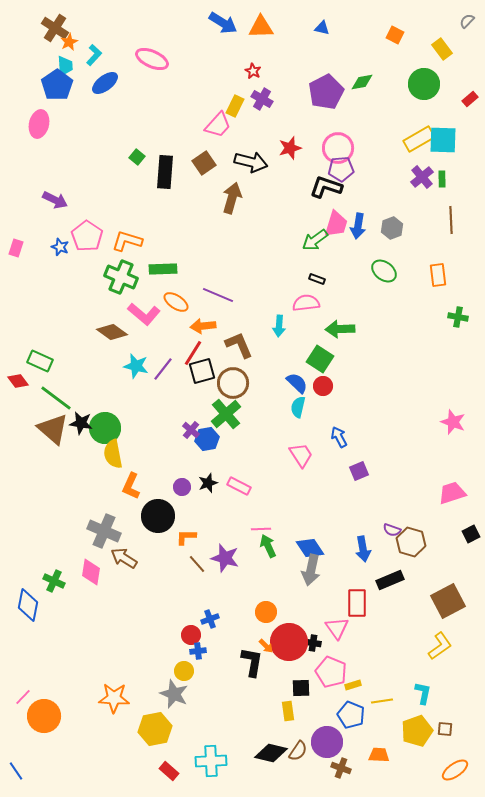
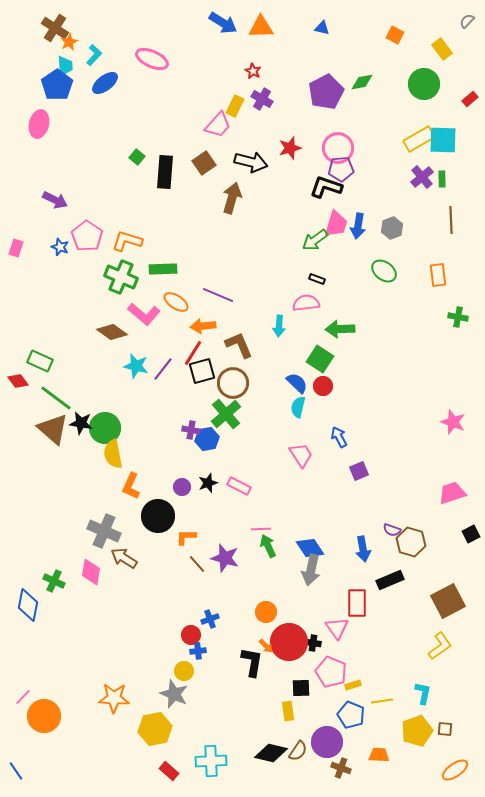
purple cross at (191, 430): rotated 30 degrees counterclockwise
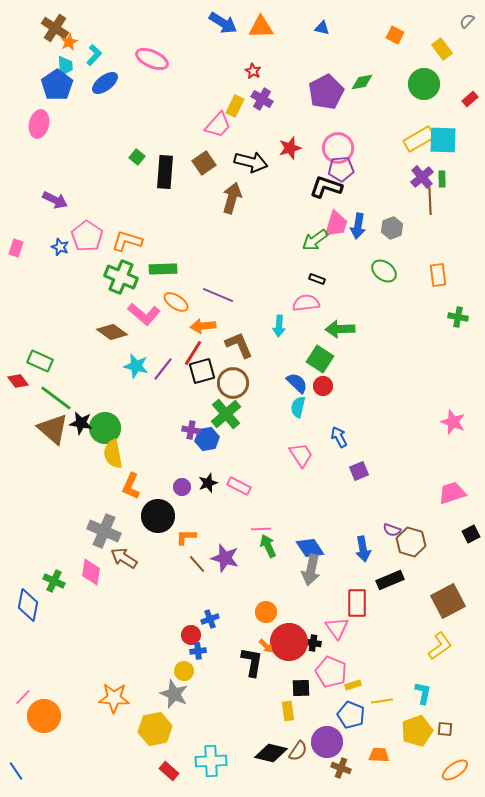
brown line at (451, 220): moved 21 px left, 19 px up
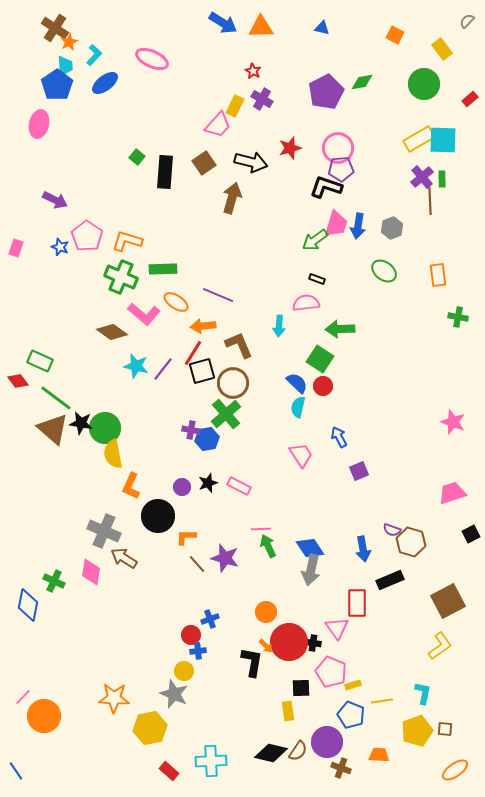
yellow hexagon at (155, 729): moved 5 px left, 1 px up
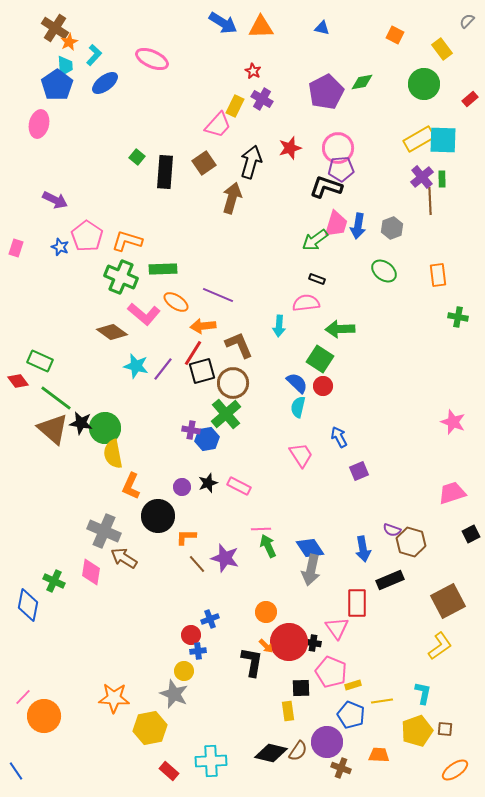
black arrow at (251, 162): rotated 88 degrees counterclockwise
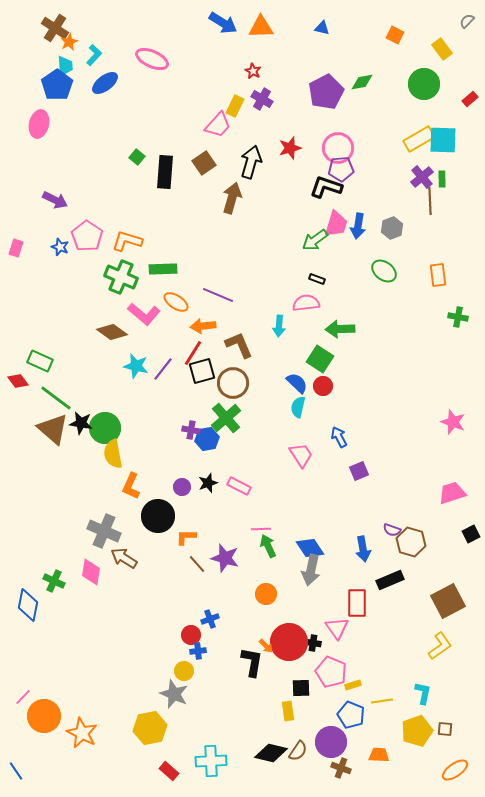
green cross at (226, 414): moved 4 px down
orange circle at (266, 612): moved 18 px up
orange star at (114, 698): moved 32 px left, 35 px down; rotated 24 degrees clockwise
purple circle at (327, 742): moved 4 px right
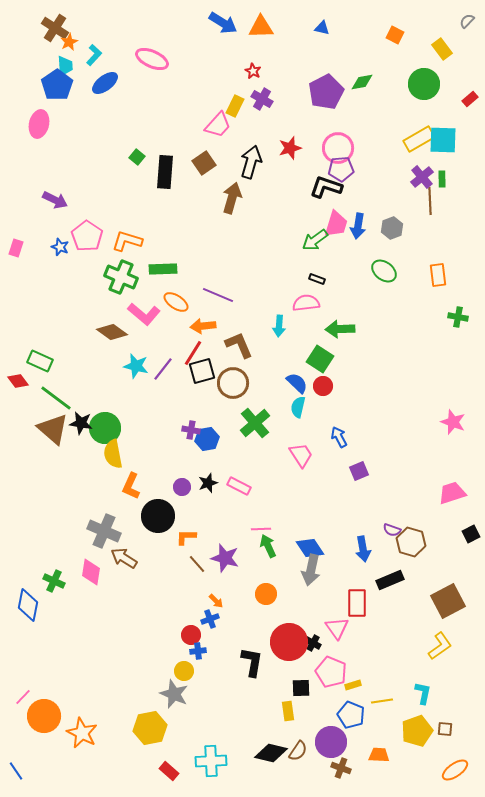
green cross at (226, 418): moved 29 px right, 5 px down
black cross at (313, 643): rotated 21 degrees clockwise
orange arrow at (266, 646): moved 50 px left, 45 px up
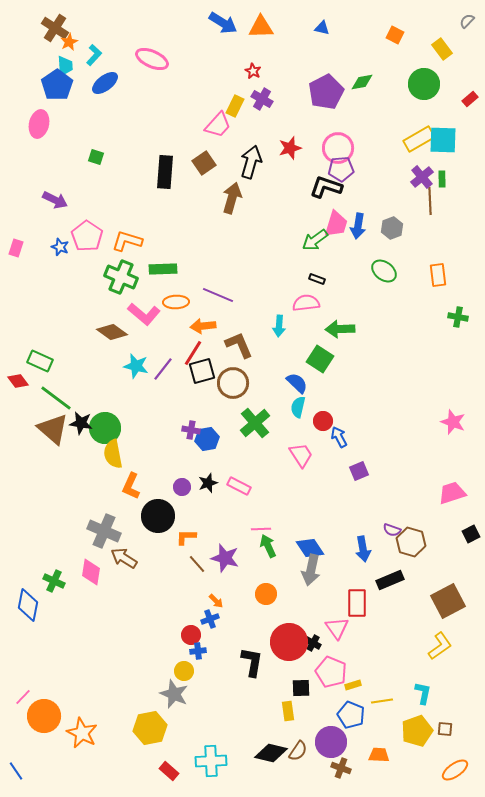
green square at (137, 157): moved 41 px left; rotated 21 degrees counterclockwise
orange ellipse at (176, 302): rotated 35 degrees counterclockwise
red circle at (323, 386): moved 35 px down
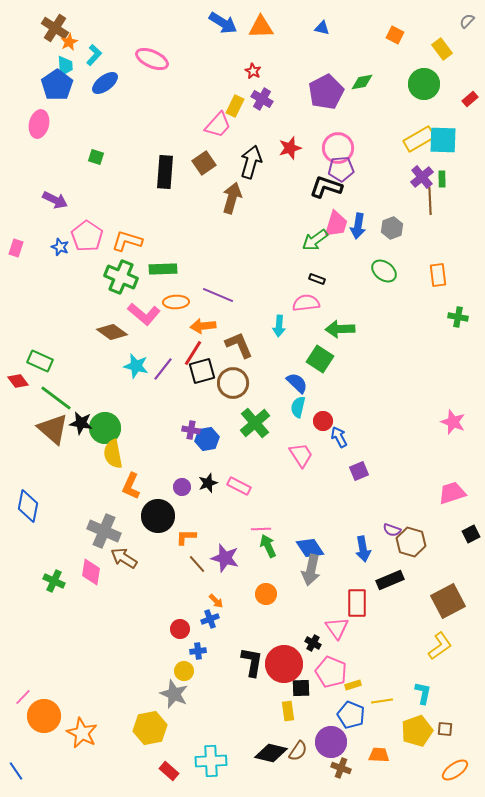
blue diamond at (28, 605): moved 99 px up
red circle at (191, 635): moved 11 px left, 6 px up
red circle at (289, 642): moved 5 px left, 22 px down
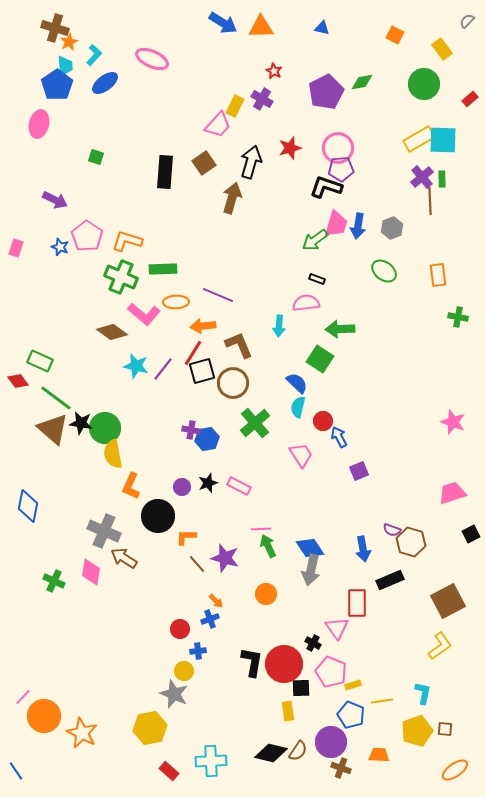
brown cross at (55, 28): rotated 16 degrees counterclockwise
red star at (253, 71): moved 21 px right
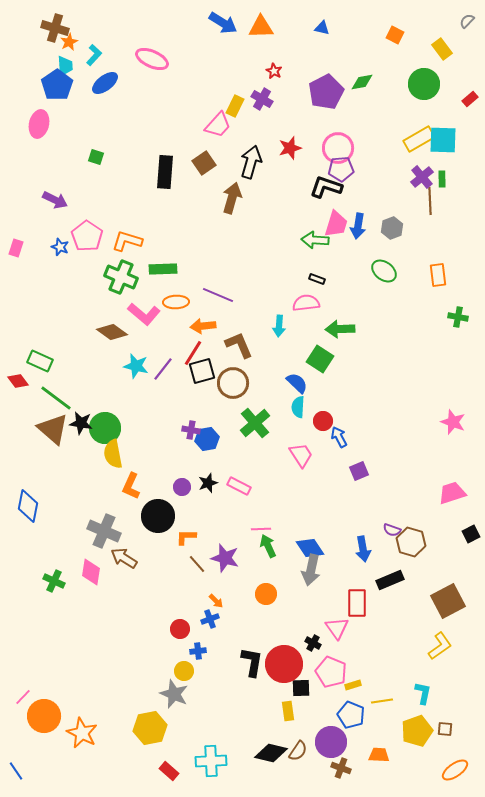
green arrow at (315, 240): rotated 40 degrees clockwise
cyan semicircle at (298, 407): rotated 10 degrees counterclockwise
